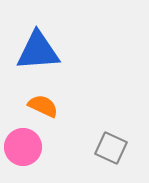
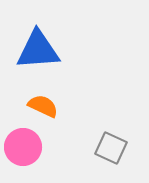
blue triangle: moved 1 px up
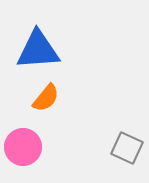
orange semicircle: moved 3 px right, 8 px up; rotated 104 degrees clockwise
gray square: moved 16 px right
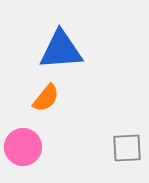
blue triangle: moved 23 px right
gray square: rotated 28 degrees counterclockwise
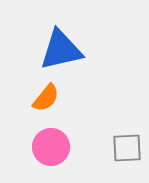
blue triangle: rotated 9 degrees counterclockwise
pink circle: moved 28 px right
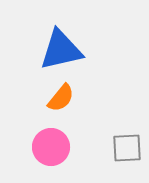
orange semicircle: moved 15 px right
